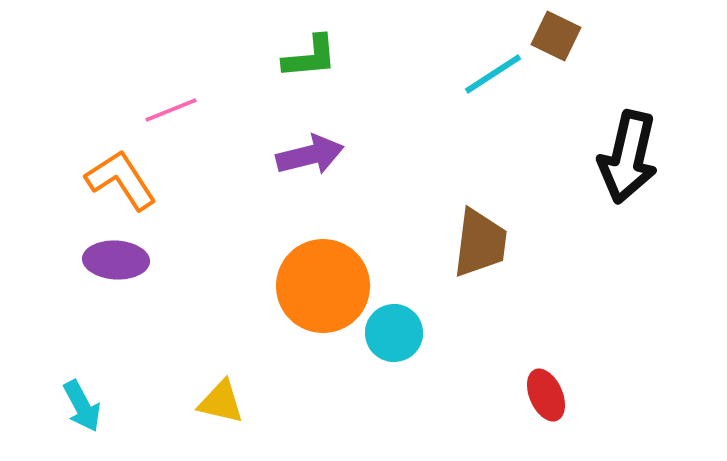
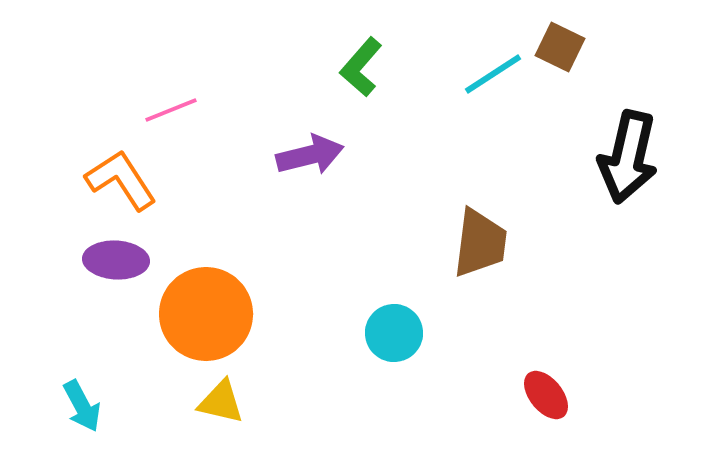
brown square: moved 4 px right, 11 px down
green L-shape: moved 51 px right, 10 px down; rotated 136 degrees clockwise
orange circle: moved 117 px left, 28 px down
red ellipse: rotated 15 degrees counterclockwise
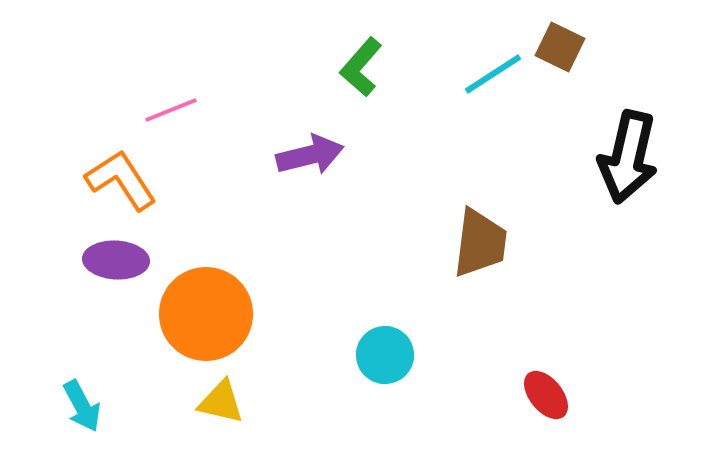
cyan circle: moved 9 px left, 22 px down
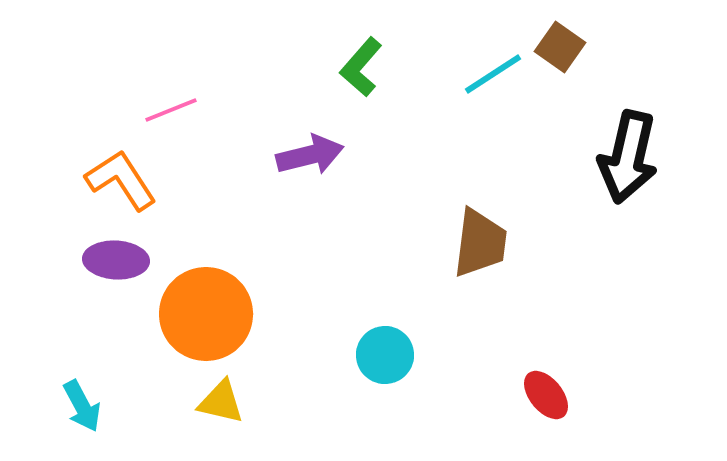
brown square: rotated 9 degrees clockwise
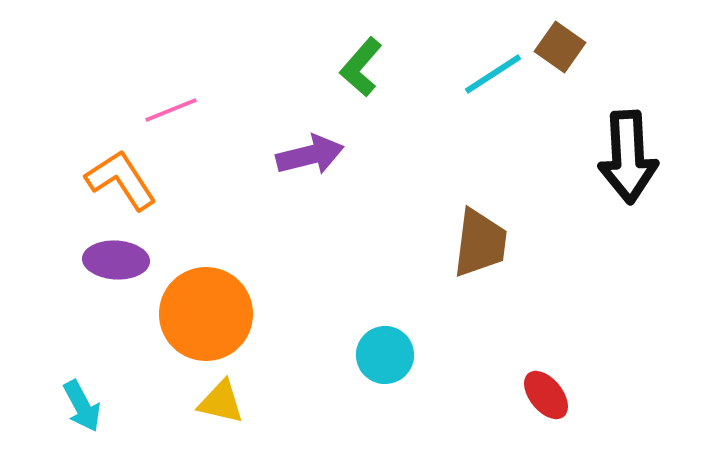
black arrow: rotated 16 degrees counterclockwise
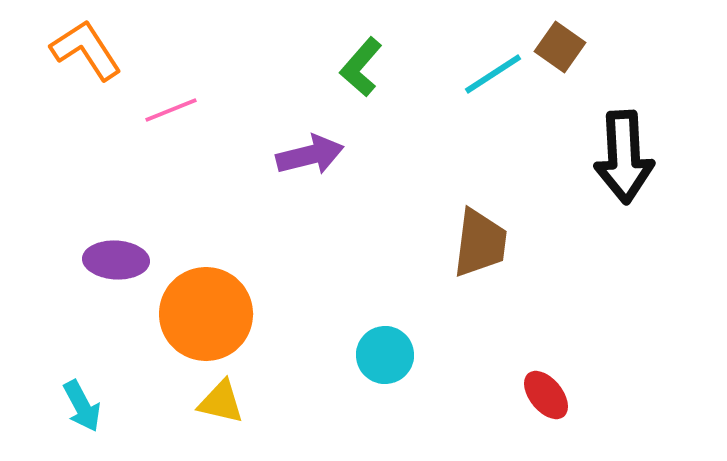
black arrow: moved 4 px left
orange L-shape: moved 35 px left, 130 px up
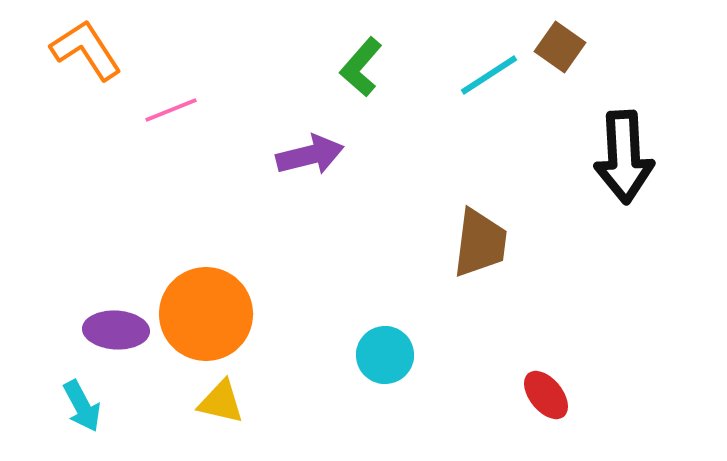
cyan line: moved 4 px left, 1 px down
purple ellipse: moved 70 px down
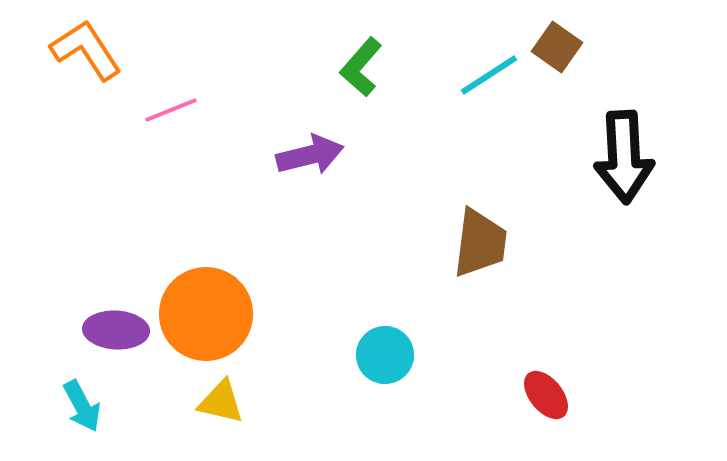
brown square: moved 3 px left
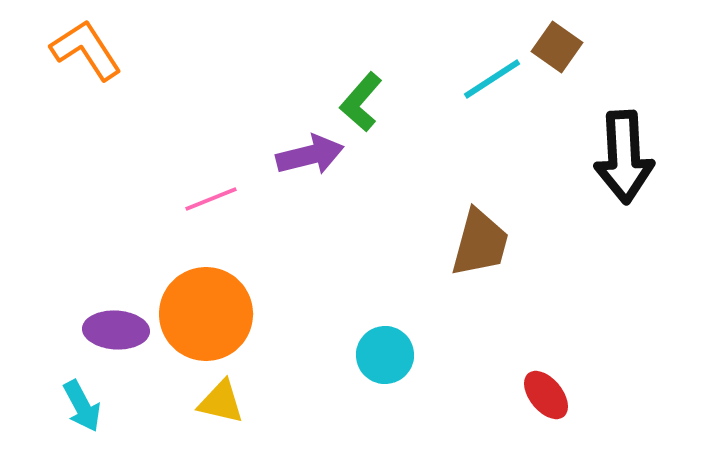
green L-shape: moved 35 px down
cyan line: moved 3 px right, 4 px down
pink line: moved 40 px right, 89 px down
brown trapezoid: rotated 8 degrees clockwise
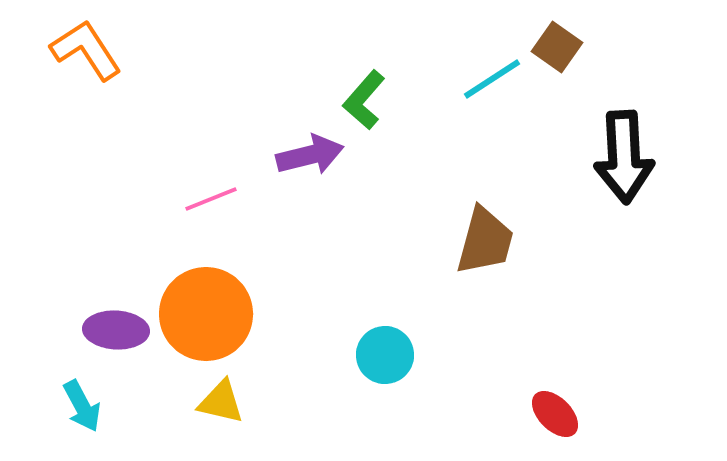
green L-shape: moved 3 px right, 2 px up
brown trapezoid: moved 5 px right, 2 px up
red ellipse: moved 9 px right, 19 px down; rotated 6 degrees counterclockwise
